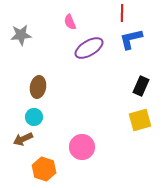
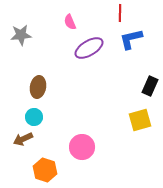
red line: moved 2 px left
black rectangle: moved 9 px right
orange hexagon: moved 1 px right, 1 px down
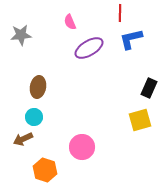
black rectangle: moved 1 px left, 2 px down
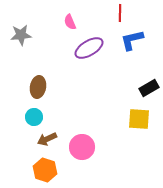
blue L-shape: moved 1 px right, 1 px down
black rectangle: rotated 36 degrees clockwise
yellow square: moved 1 px left, 1 px up; rotated 20 degrees clockwise
brown arrow: moved 24 px right
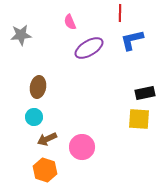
black rectangle: moved 4 px left, 5 px down; rotated 18 degrees clockwise
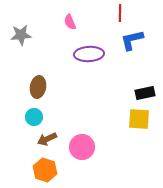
purple ellipse: moved 6 px down; rotated 28 degrees clockwise
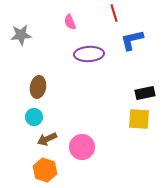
red line: moved 6 px left; rotated 18 degrees counterclockwise
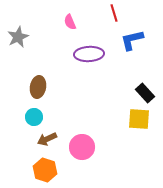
gray star: moved 3 px left, 2 px down; rotated 20 degrees counterclockwise
black rectangle: rotated 60 degrees clockwise
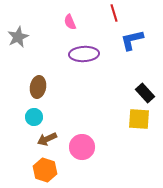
purple ellipse: moved 5 px left
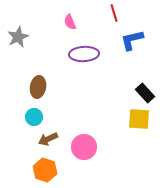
brown arrow: moved 1 px right
pink circle: moved 2 px right
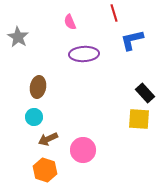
gray star: rotated 15 degrees counterclockwise
pink circle: moved 1 px left, 3 px down
